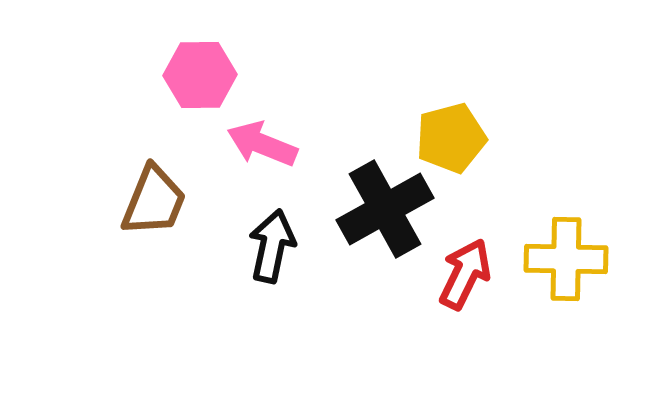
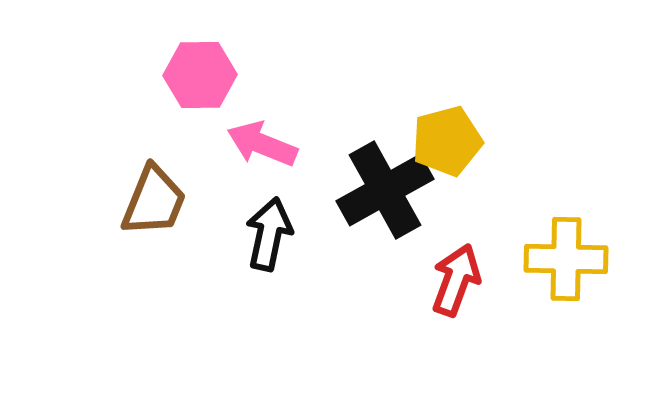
yellow pentagon: moved 4 px left, 3 px down
black cross: moved 19 px up
black arrow: moved 3 px left, 12 px up
red arrow: moved 9 px left, 6 px down; rotated 6 degrees counterclockwise
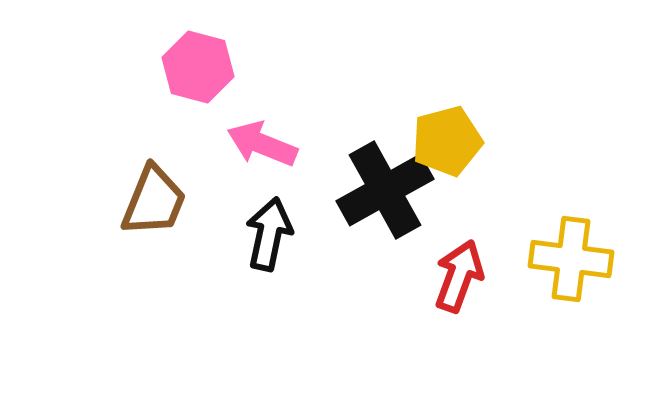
pink hexagon: moved 2 px left, 8 px up; rotated 16 degrees clockwise
yellow cross: moved 5 px right; rotated 6 degrees clockwise
red arrow: moved 3 px right, 4 px up
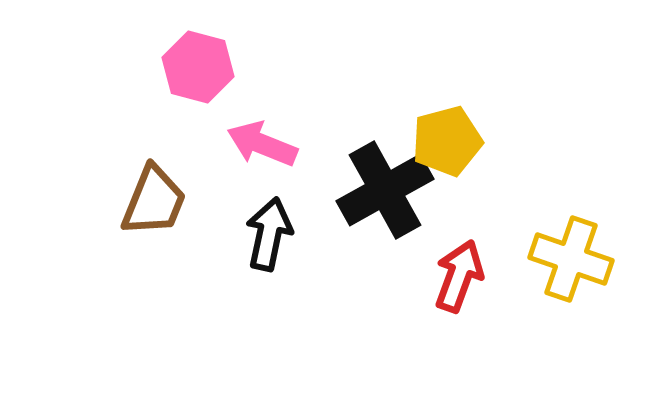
yellow cross: rotated 12 degrees clockwise
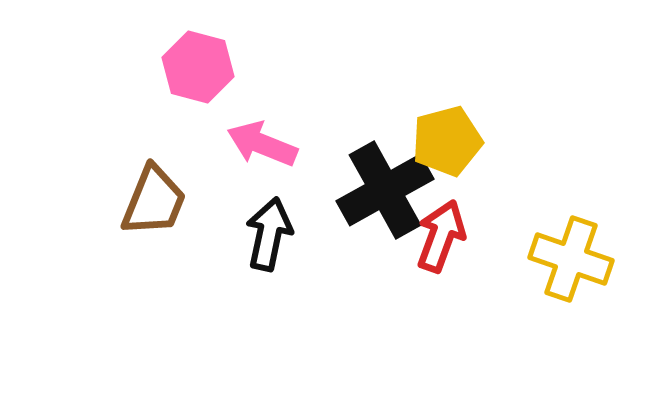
red arrow: moved 18 px left, 40 px up
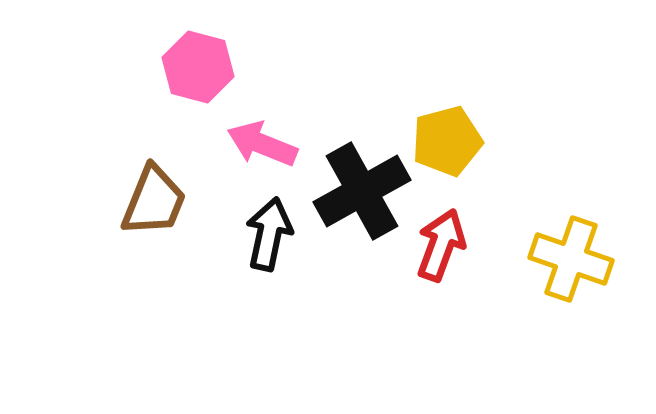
black cross: moved 23 px left, 1 px down
red arrow: moved 9 px down
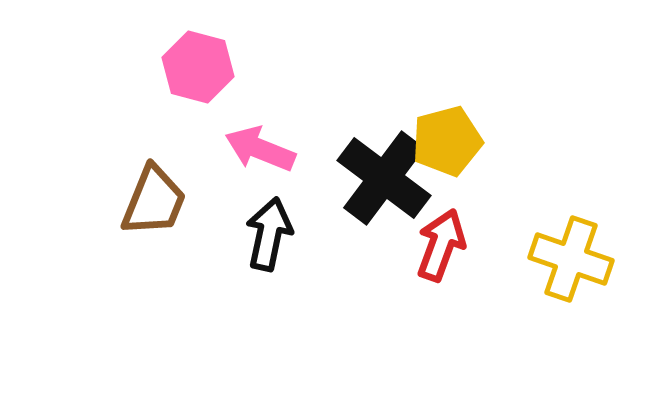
pink arrow: moved 2 px left, 5 px down
black cross: moved 22 px right, 13 px up; rotated 24 degrees counterclockwise
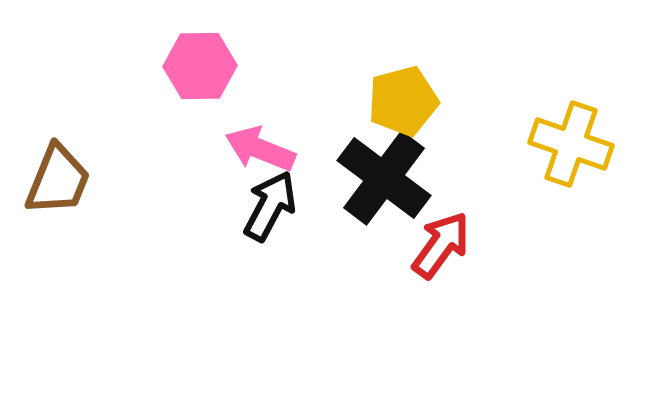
pink hexagon: moved 2 px right, 1 px up; rotated 16 degrees counterclockwise
yellow pentagon: moved 44 px left, 40 px up
brown trapezoid: moved 96 px left, 21 px up
black arrow: moved 1 px right, 28 px up; rotated 16 degrees clockwise
red arrow: rotated 16 degrees clockwise
yellow cross: moved 115 px up
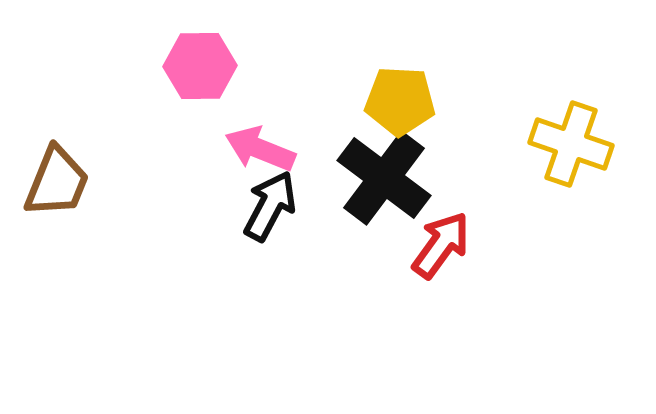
yellow pentagon: moved 3 px left; rotated 18 degrees clockwise
brown trapezoid: moved 1 px left, 2 px down
